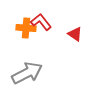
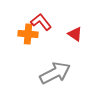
orange cross: moved 2 px right, 6 px down
gray arrow: moved 28 px right
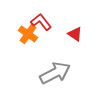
orange cross: rotated 30 degrees clockwise
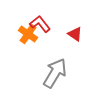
red L-shape: moved 1 px left, 2 px down
gray arrow: rotated 32 degrees counterclockwise
